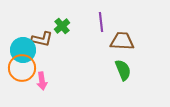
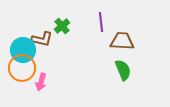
pink arrow: moved 1 px left, 1 px down; rotated 24 degrees clockwise
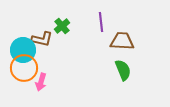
orange circle: moved 2 px right
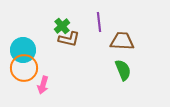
purple line: moved 2 px left
brown L-shape: moved 27 px right
pink arrow: moved 2 px right, 3 px down
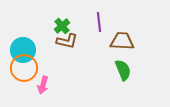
brown L-shape: moved 2 px left, 2 px down
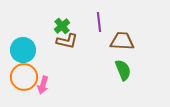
orange circle: moved 9 px down
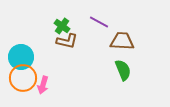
purple line: rotated 54 degrees counterclockwise
green cross: rotated 14 degrees counterclockwise
cyan circle: moved 2 px left, 7 px down
orange circle: moved 1 px left, 1 px down
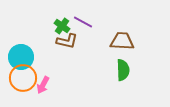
purple line: moved 16 px left
green semicircle: rotated 20 degrees clockwise
pink arrow: rotated 12 degrees clockwise
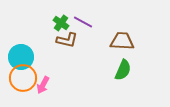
green cross: moved 1 px left, 3 px up
brown L-shape: moved 1 px up
green semicircle: rotated 25 degrees clockwise
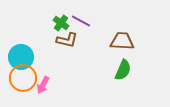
purple line: moved 2 px left, 1 px up
